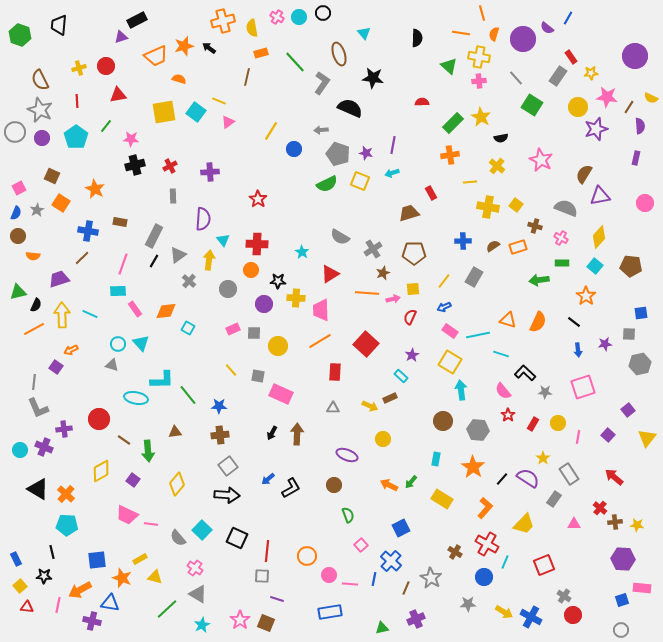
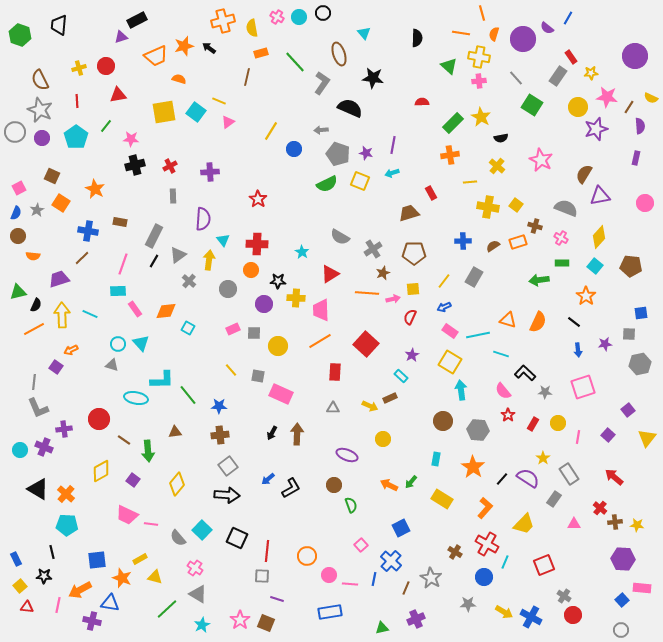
orange rectangle at (518, 247): moved 5 px up
green semicircle at (348, 515): moved 3 px right, 10 px up
blue square at (622, 600): rotated 24 degrees counterclockwise
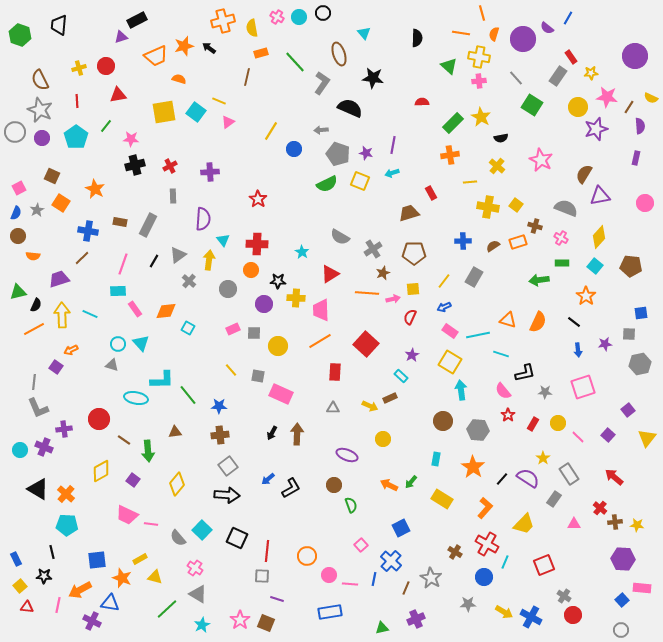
gray rectangle at (154, 236): moved 6 px left, 11 px up
black L-shape at (525, 373): rotated 125 degrees clockwise
pink line at (578, 437): rotated 56 degrees counterclockwise
purple cross at (92, 621): rotated 12 degrees clockwise
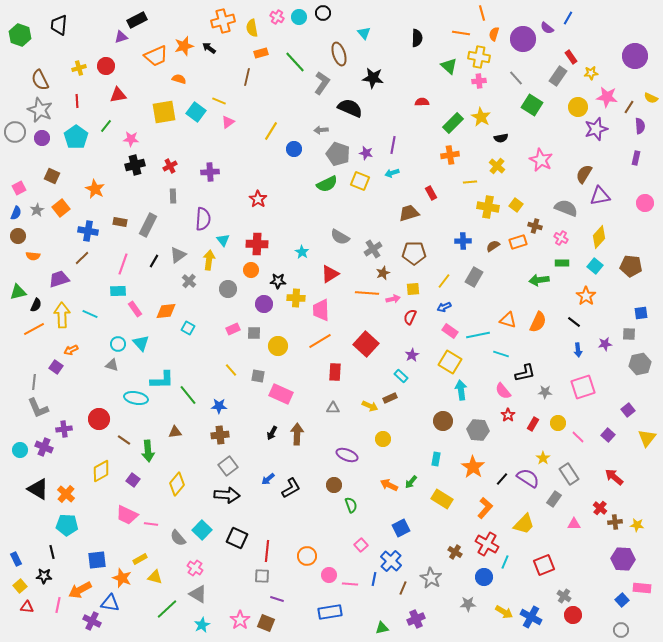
orange square at (61, 203): moved 5 px down; rotated 18 degrees clockwise
brown line at (406, 588): moved 3 px left
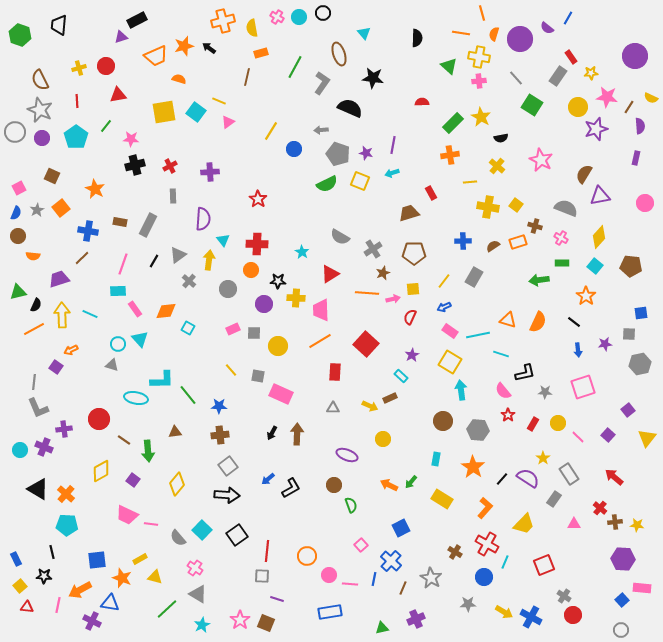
purple circle at (523, 39): moved 3 px left
green line at (295, 62): moved 5 px down; rotated 70 degrees clockwise
cyan triangle at (141, 343): moved 1 px left, 4 px up
black square at (237, 538): moved 3 px up; rotated 30 degrees clockwise
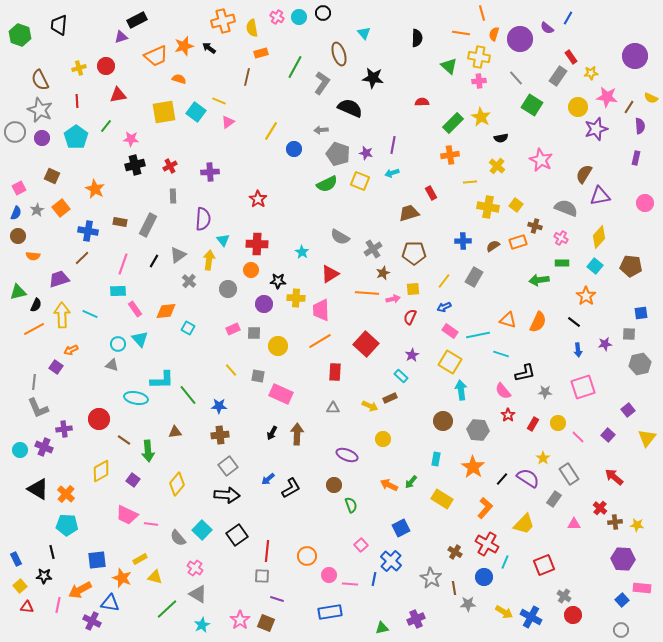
brown line at (403, 588): moved 51 px right; rotated 32 degrees counterclockwise
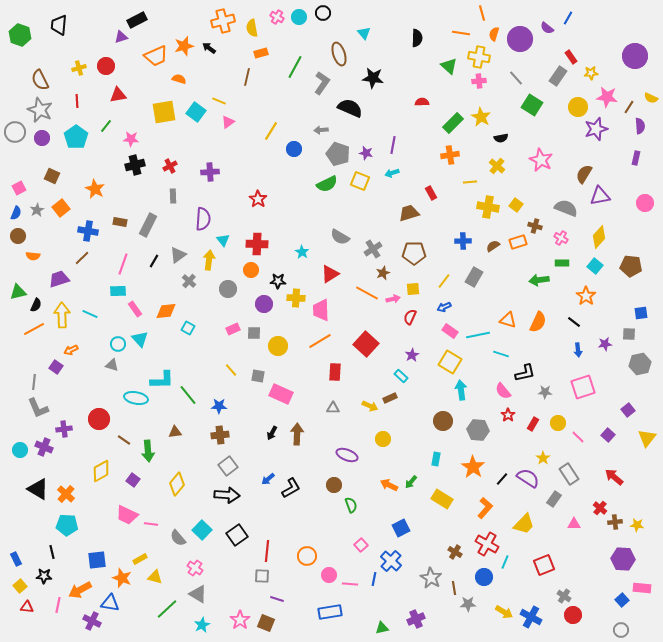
orange line at (367, 293): rotated 25 degrees clockwise
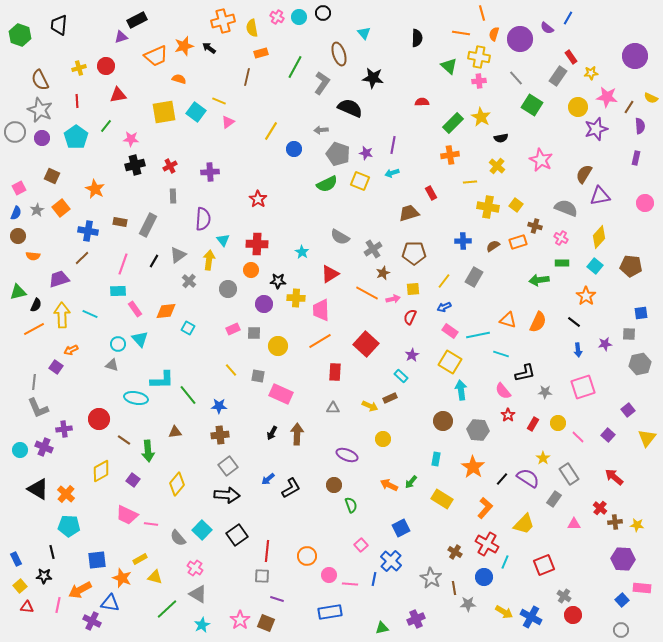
cyan pentagon at (67, 525): moved 2 px right, 1 px down
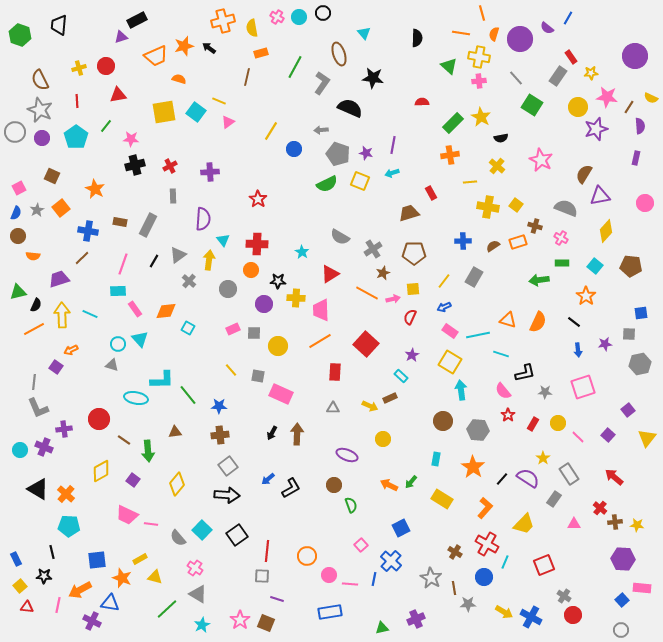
yellow diamond at (599, 237): moved 7 px right, 6 px up
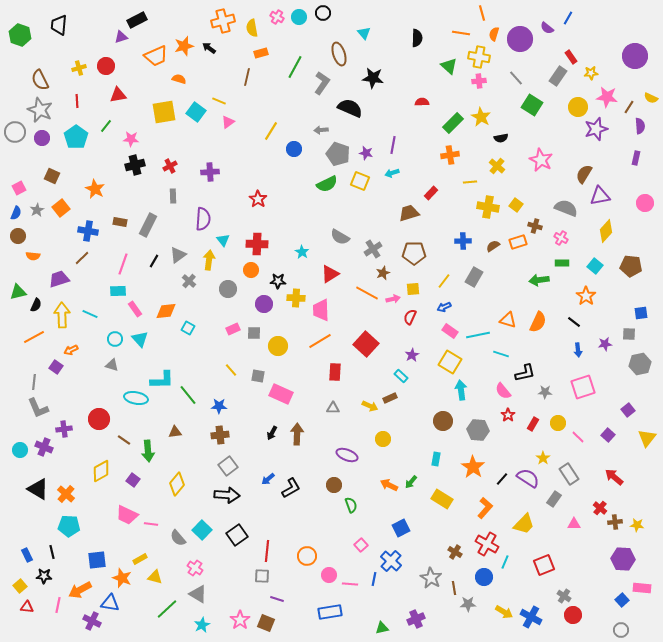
red rectangle at (431, 193): rotated 72 degrees clockwise
orange line at (34, 329): moved 8 px down
cyan circle at (118, 344): moved 3 px left, 5 px up
blue rectangle at (16, 559): moved 11 px right, 4 px up
